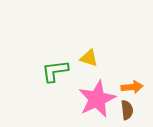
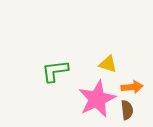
yellow triangle: moved 19 px right, 6 px down
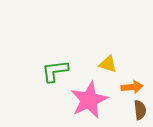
pink star: moved 8 px left, 1 px down
brown semicircle: moved 13 px right
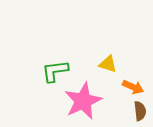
orange arrow: moved 1 px right; rotated 30 degrees clockwise
pink star: moved 6 px left, 1 px down
brown semicircle: moved 1 px down
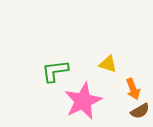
orange arrow: moved 2 px down; rotated 45 degrees clockwise
brown semicircle: rotated 66 degrees clockwise
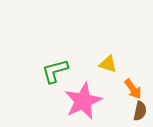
green L-shape: rotated 8 degrees counterclockwise
orange arrow: rotated 15 degrees counterclockwise
brown semicircle: rotated 48 degrees counterclockwise
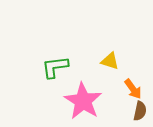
yellow triangle: moved 2 px right, 3 px up
green L-shape: moved 4 px up; rotated 8 degrees clockwise
pink star: rotated 15 degrees counterclockwise
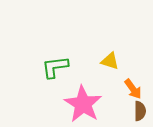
pink star: moved 3 px down
brown semicircle: rotated 12 degrees counterclockwise
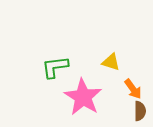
yellow triangle: moved 1 px right, 1 px down
pink star: moved 7 px up
